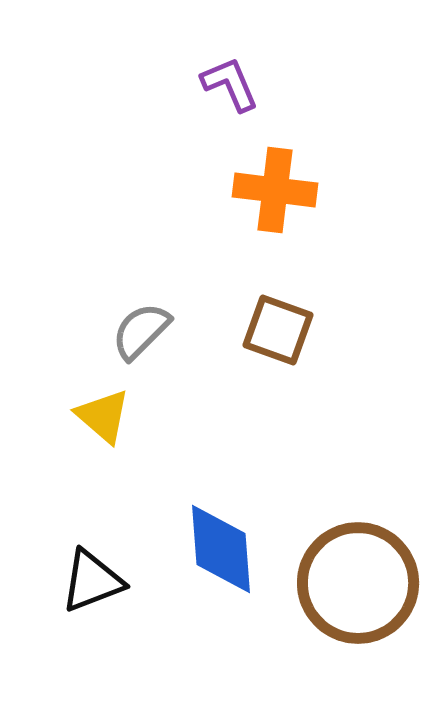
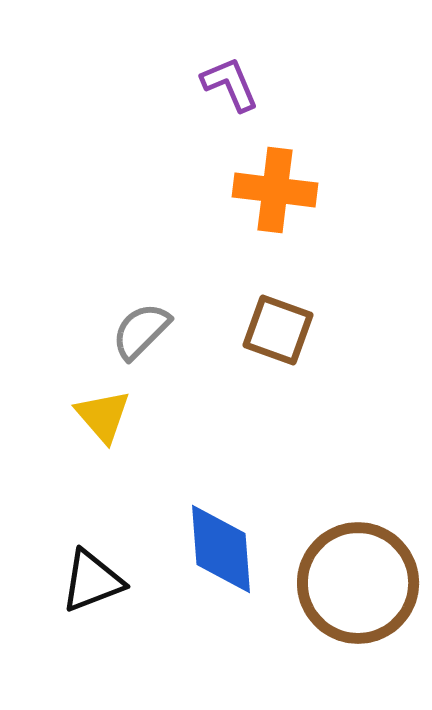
yellow triangle: rotated 8 degrees clockwise
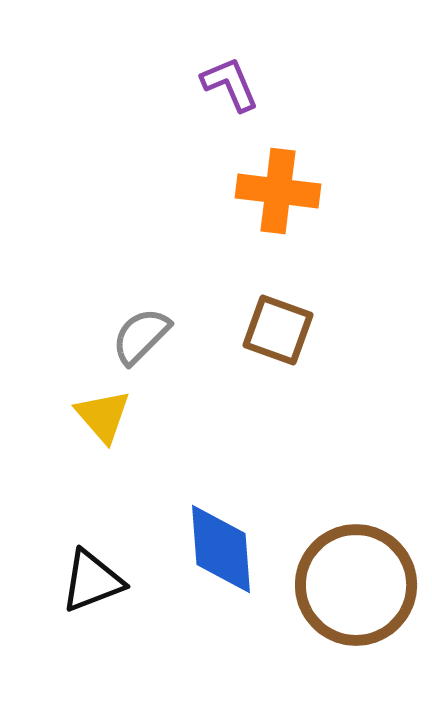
orange cross: moved 3 px right, 1 px down
gray semicircle: moved 5 px down
brown circle: moved 2 px left, 2 px down
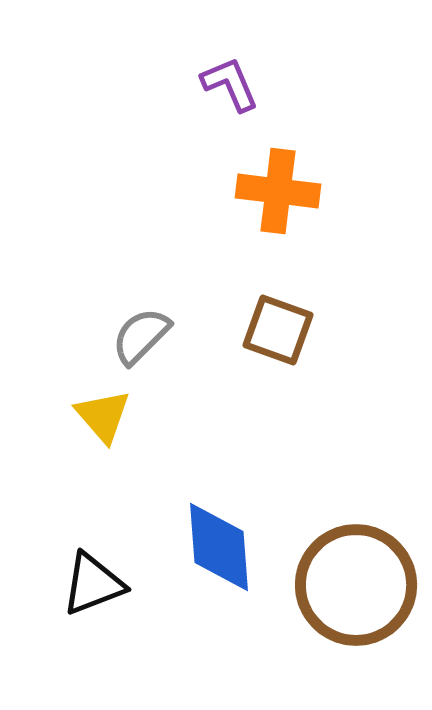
blue diamond: moved 2 px left, 2 px up
black triangle: moved 1 px right, 3 px down
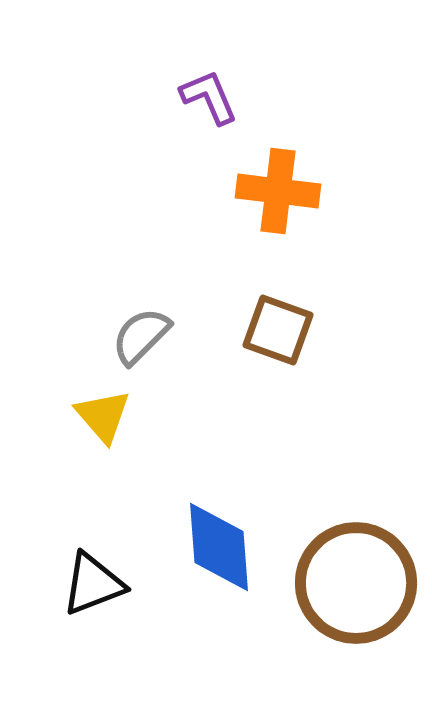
purple L-shape: moved 21 px left, 13 px down
brown circle: moved 2 px up
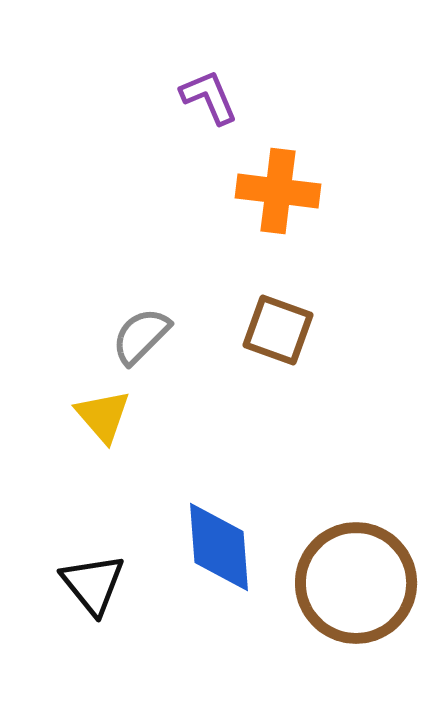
black triangle: rotated 48 degrees counterclockwise
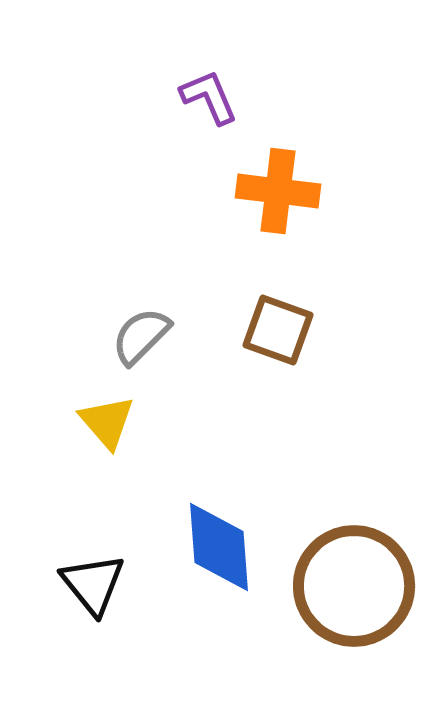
yellow triangle: moved 4 px right, 6 px down
brown circle: moved 2 px left, 3 px down
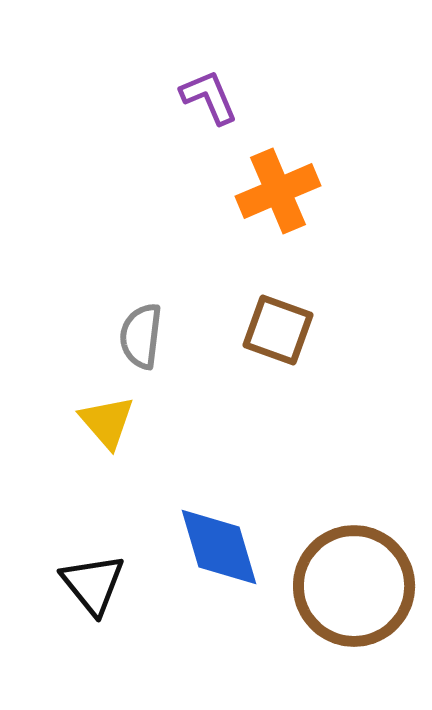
orange cross: rotated 30 degrees counterclockwise
gray semicircle: rotated 38 degrees counterclockwise
blue diamond: rotated 12 degrees counterclockwise
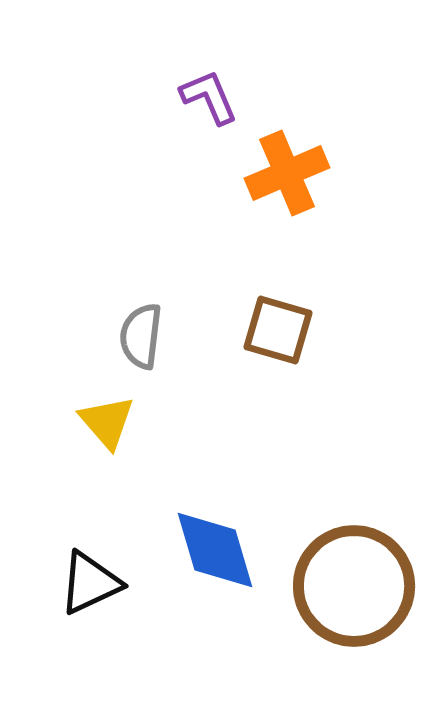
orange cross: moved 9 px right, 18 px up
brown square: rotated 4 degrees counterclockwise
blue diamond: moved 4 px left, 3 px down
black triangle: moved 3 px left, 1 px up; rotated 44 degrees clockwise
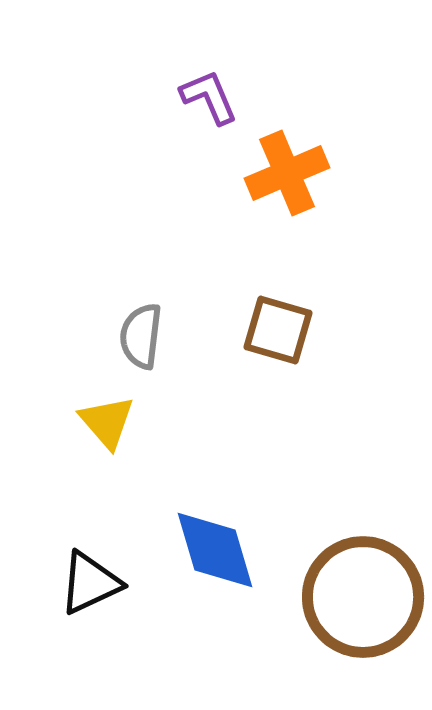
brown circle: moved 9 px right, 11 px down
